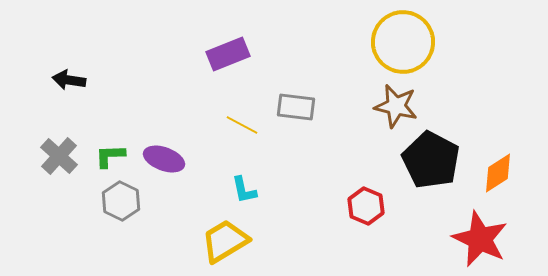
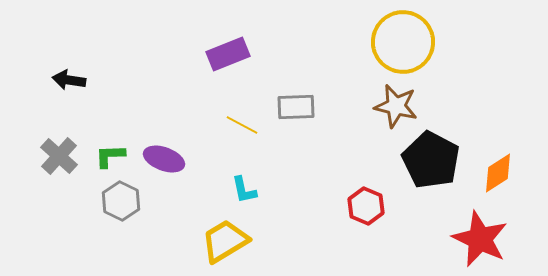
gray rectangle: rotated 9 degrees counterclockwise
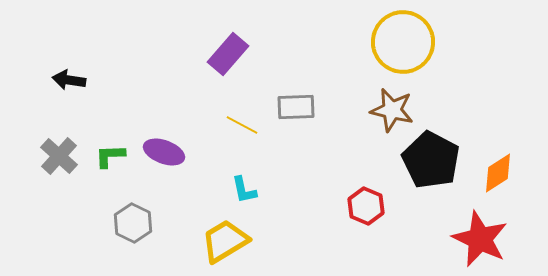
purple rectangle: rotated 27 degrees counterclockwise
brown star: moved 4 px left, 4 px down
purple ellipse: moved 7 px up
gray hexagon: moved 12 px right, 22 px down
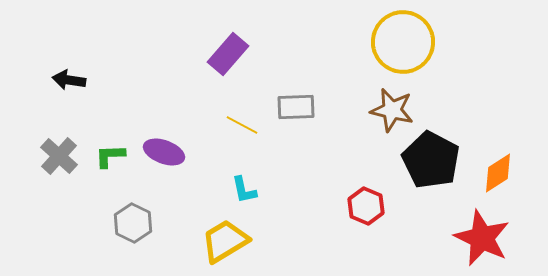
red star: moved 2 px right, 1 px up
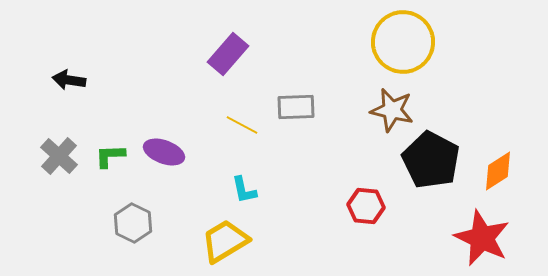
orange diamond: moved 2 px up
red hexagon: rotated 18 degrees counterclockwise
